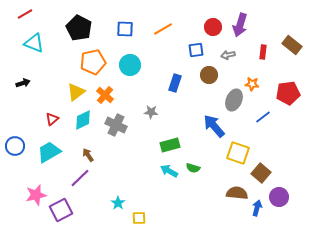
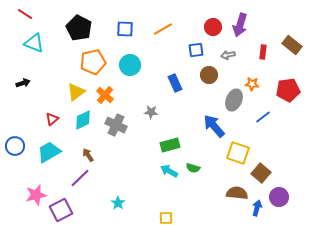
red line at (25, 14): rotated 63 degrees clockwise
blue rectangle at (175, 83): rotated 42 degrees counterclockwise
red pentagon at (288, 93): moved 3 px up
yellow square at (139, 218): moved 27 px right
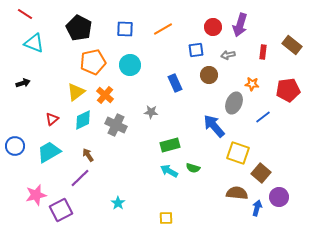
gray ellipse at (234, 100): moved 3 px down
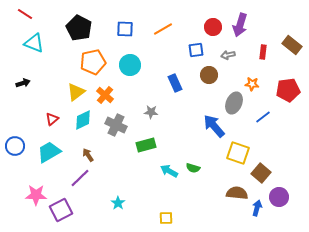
green rectangle at (170, 145): moved 24 px left
pink star at (36, 195): rotated 15 degrees clockwise
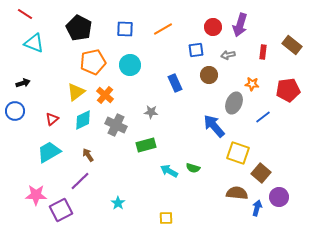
blue circle at (15, 146): moved 35 px up
purple line at (80, 178): moved 3 px down
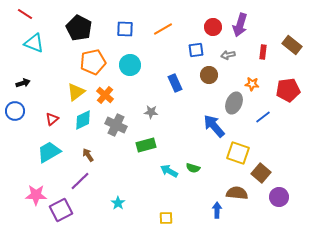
blue arrow at (257, 208): moved 40 px left, 2 px down; rotated 14 degrees counterclockwise
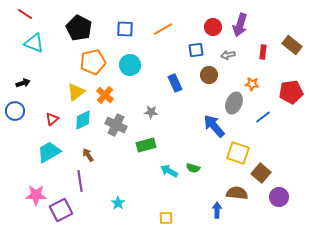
red pentagon at (288, 90): moved 3 px right, 2 px down
purple line at (80, 181): rotated 55 degrees counterclockwise
